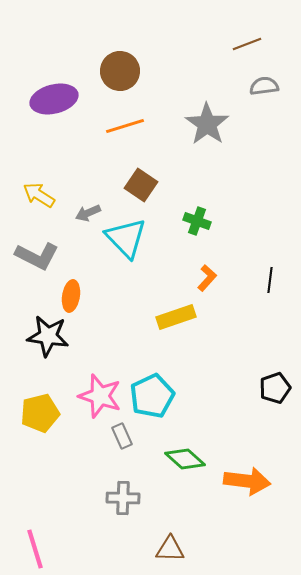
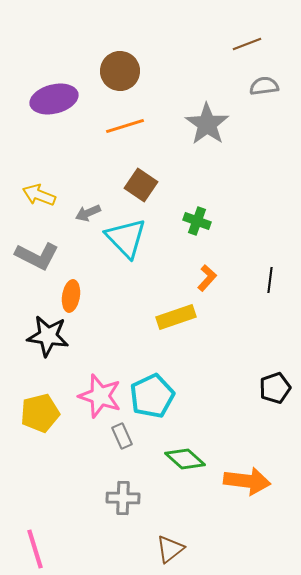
yellow arrow: rotated 12 degrees counterclockwise
brown triangle: rotated 40 degrees counterclockwise
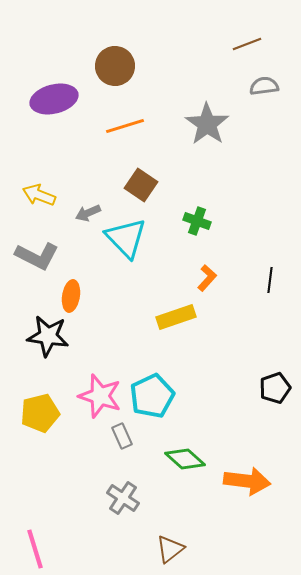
brown circle: moved 5 px left, 5 px up
gray cross: rotated 32 degrees clockwise
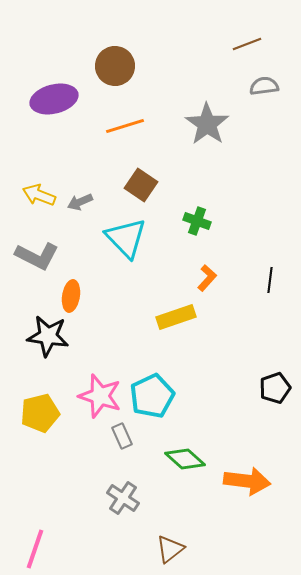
gray arrow: moved 8 px left, 11 px up
pink line: rotated 36 degrees clockwise
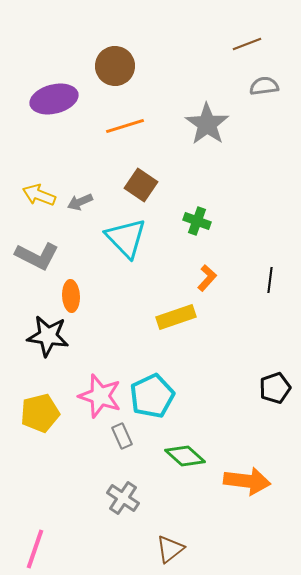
orange ellipse: rotated 12 degrees counterclockwise
green diamond: moved 3 px up
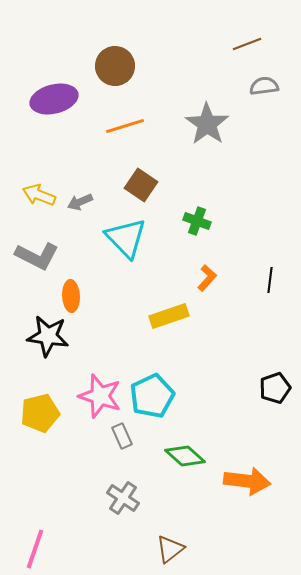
yellow rectangle: moved 7 px left, 1 px up
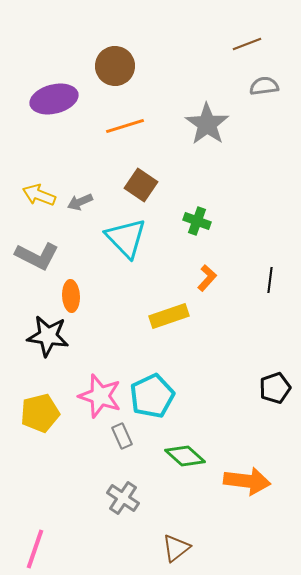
brown triangle: moved 6 px right, 1 px up
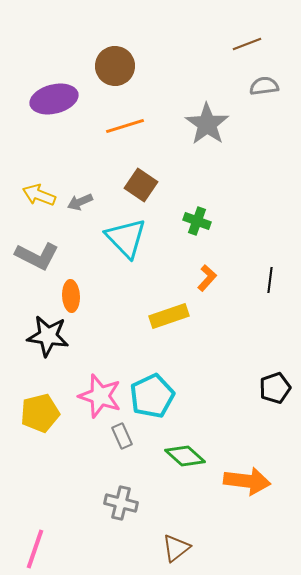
gray cross: moved 2 px left, 5 px down; rotated 20 degrees counterclockwise
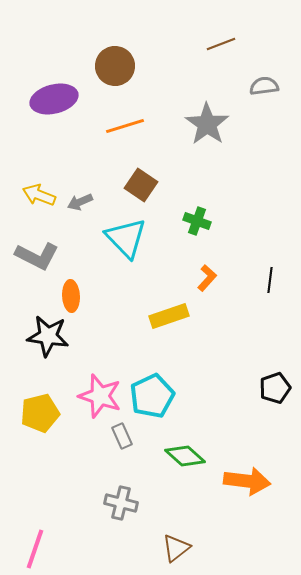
brown line: moved 26 px left
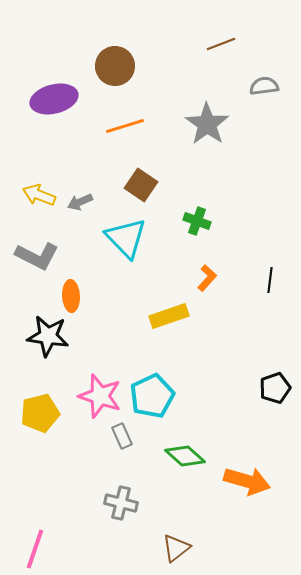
orange arrow: rotated 9 degrees clockwise
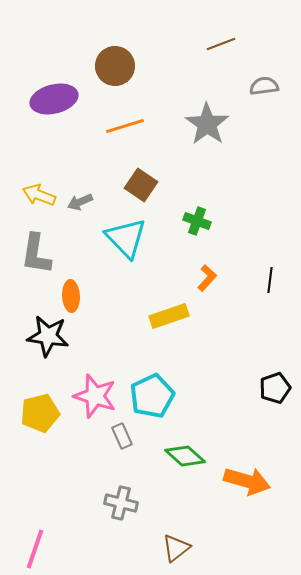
gray L-shape: moved 1 px left, 2 px up; rotated 72 degrees clockwise
pink star: moved 5 px left
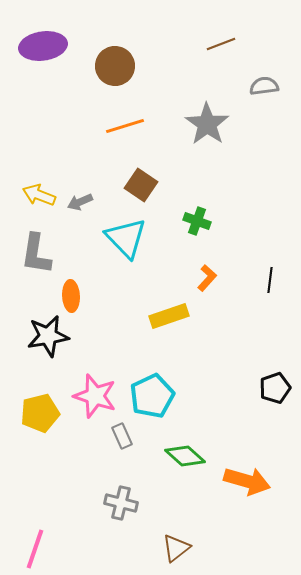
purple ellipse: moved 11 px left, 53 px up; rotated 6 degrees clockwise
black star: rotated 18 degrees counterclockwise
